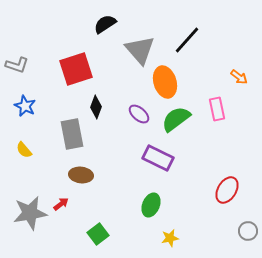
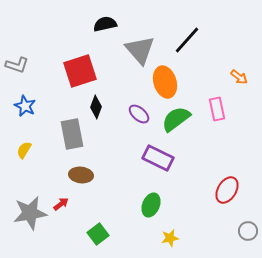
black semicircle: rotated 20 degrees clockwise
red square: moved 4 px right, 2 px down
yellow semicircle: rotated 72 degrees clockwise
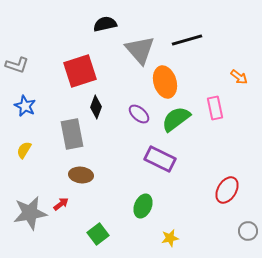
black line: rotated 32 degrees clockwise
pink rectangle: moved 2 px left, 1 px up
purple rectangle: moved 2 px right, 1 px down
green ellipse: moved 8 px left, 1 px down
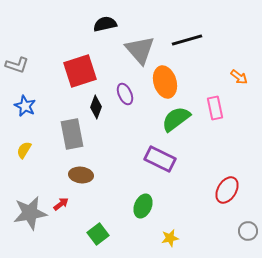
purple ellipse: moved 14 px left, 20 px up; rotated 25 degrees clockwise
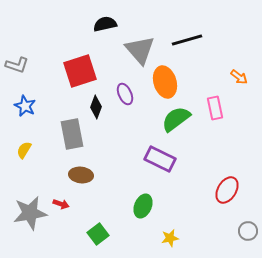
red arrow: rotated 56 degrees clockwise
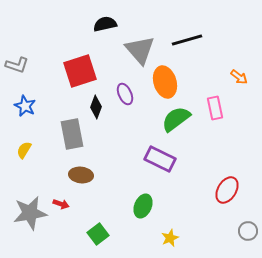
yellow star: rotated 12 degrees counterclockwise
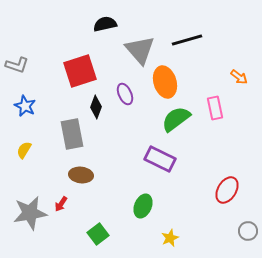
red arrow: rotated 105 degrees clockwise
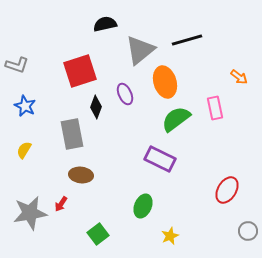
gray triangle: rotated 32 degrees clockwise
yellow star: moved 2 px up
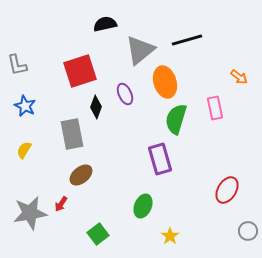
gray L-shape: rotated 60 degrees clockwise
green semicircle: rotated 36 degrees counterclockwise
purple rectangle: rotated 48 degrees clockwise
brown ellipse: rotated 45 degrees counterclockwise
yellow star: rotated 12 degrees counterclockwise
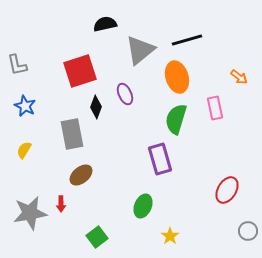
orange ellipse: moved 12 px right, 5 px up
red arrow: rotated 35 degrees counterclockwise
green square: moved 1 px left, 3 px down
